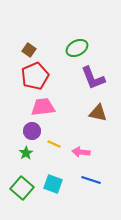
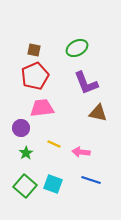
brown square: moved 5 px right; rotated 24 degrees counterclockwise
purple L-shape: moved 7 px left, 5 px down
pink trapezoid: moved 1 px left, 1 px down
purple circle: moved 11 px left, 3 px up
green square: moved 3 px right, 2 px up
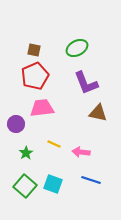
purple circle: moved 5 px left, 4 px up
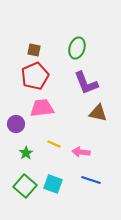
green ellipse: rotated 45 degrees counterclockwise
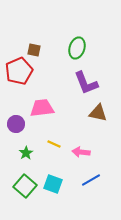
red pentagon: moved 16 px left, 5 px up
blue line: rotated 48 degrees counterclockwise
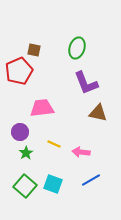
purple circle: moved 4 px right, 8 px down
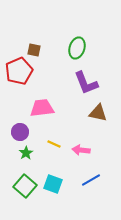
pink arrow: moved 2 px up
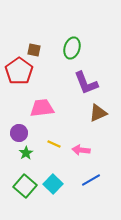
green ellipse: moved 5 px left
red pentagon: rotated 12 degrees counterclockwise
brown triangle: rotated 36 degrees counterclockwise
purple circle: moved 1 px left, 1 px down
cyan square: rotated 24 degrees clockwise
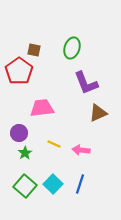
green star: moved 1 px left
blue line: moved 11 px left, 4 px down; rotated 42 degrees counterclockwise
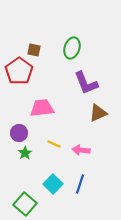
green square: moved 18 px down
